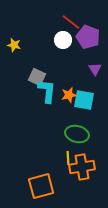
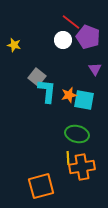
gray square: rotated 12 degrees clockwise
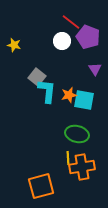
white circle: moved 1 px left, 1 px down
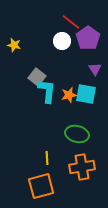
purple pentagon: moved 1 px down; rotated 15 degrees clockwise
cyan square: moved 2 px right, 6 px up
yellow line: moved 21 px left
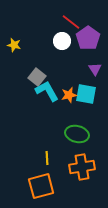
cyan L-shape: rotated 35 degrees counterclockwise
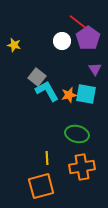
red line: moved 7 px right
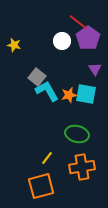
yellow line: rotated 40 degrees clockwise
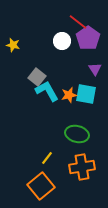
yellow star: moved 1 px left
orange square: rotated 24 degrees counterclockwise
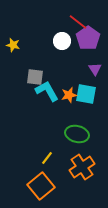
gray square: moved 2 px left; rotated 30 degrees counterclockwise
orange cross: rotated 25 degrees counterclockwise
